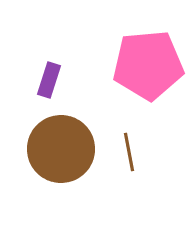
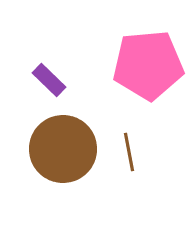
purple rectangle: rotated 64 degrees counterclockwise
brown circle: moved 2 px right
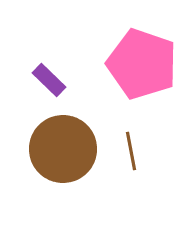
pink pentagon: moved 6 px left, 1 px up; rotated 24 degrees clockwise
brown line: moved 2 px right, 1 px up
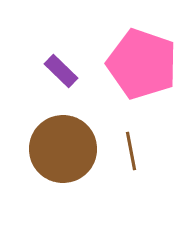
purple rectangle: moved 12 px right, 9 px up
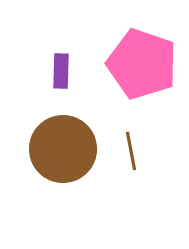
purple rectangle: rotated 48 degrees clockwise
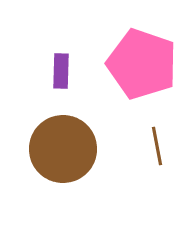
brown line: moved 26 px right, 5 px up
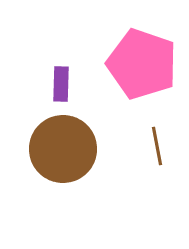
purple rectangle: moved 13 px down
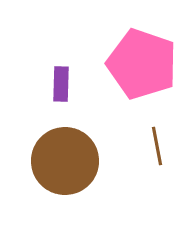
brown circle: moved 2 px right, 12 px down
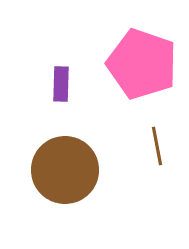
brown circle: moved 9 px down
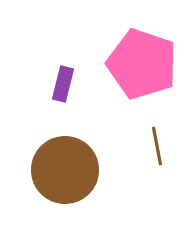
purple rectangle: moved 2 px right; rotated 12 degrees clockwise
